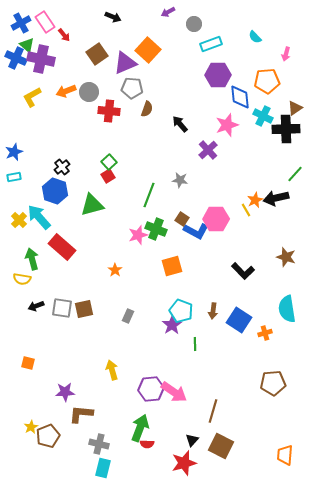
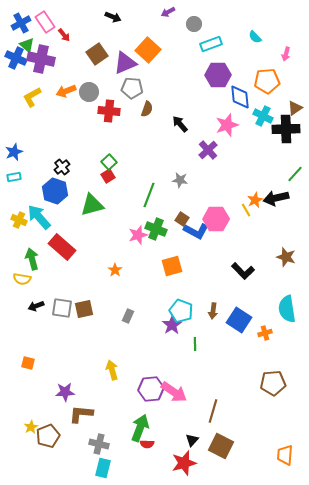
yellow cross at (19, 220): rotated 21 degrees counterclockwise
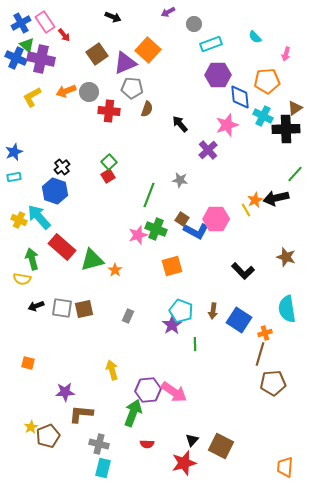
green triangle at (92, 205): moved 55 px down
purple hexagon at (151, 389): moved 3 px left, 1 px down
brown line at (213, 411): moved 47 px right, 57 px up
green arrow at (140, 428): moved 7 px left, 15 px up
orange trapezoid at (285, 455): moved 12 px down
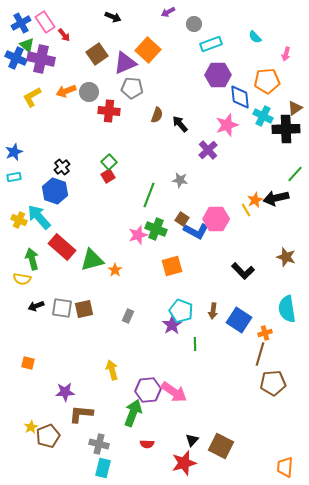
brown semicircle at (147, 109): moved 10 px right, 6 px down
